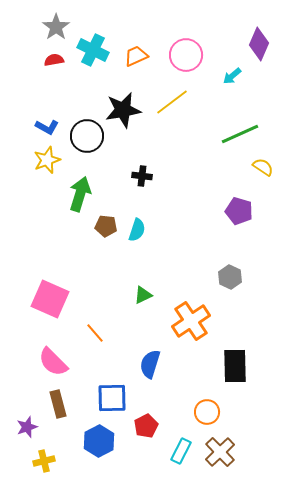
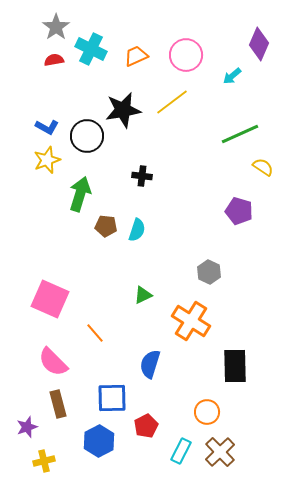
cyan cross: moved 2 px left, 1 px up
gray hexagon: moved 21 px left, 5 px up
orange cross: rotated 24 degrees counterclockwise
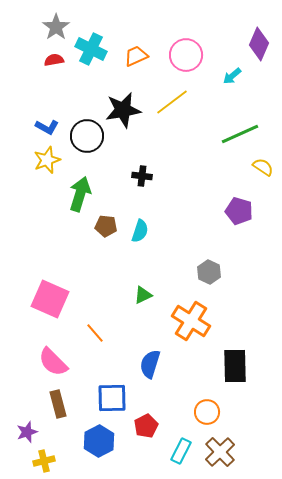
cyan semicircle: moved 3 px right, 1 px down
purple star: moved 5 px down
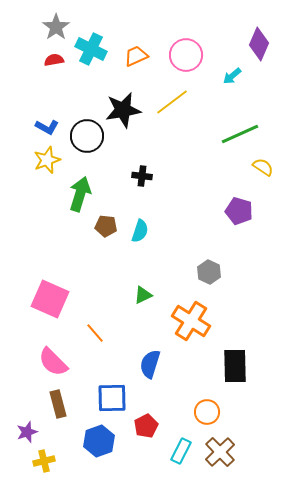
blue hexagon: rotated 8 degrees clockwise
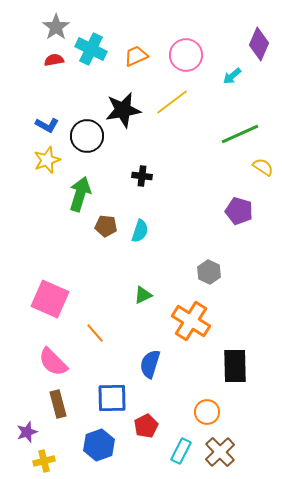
blue L-shape: moved 2 px up
blue hexagon: moved 4 px down
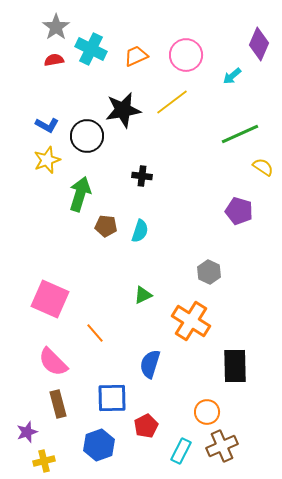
brown cross: moved 2 px right, 6 px up; rotated 20 degrees clockwise
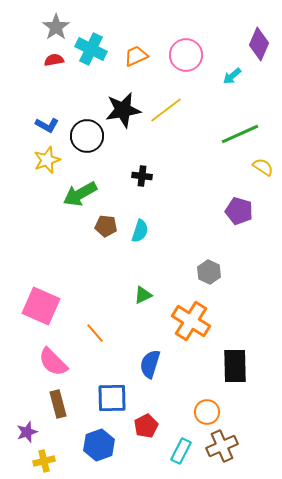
yellow line: moved 6 px left, 8 px down
green arrow: rotated 136 degrees counterclockwise
pink square: moved 9 px left, 7 px down
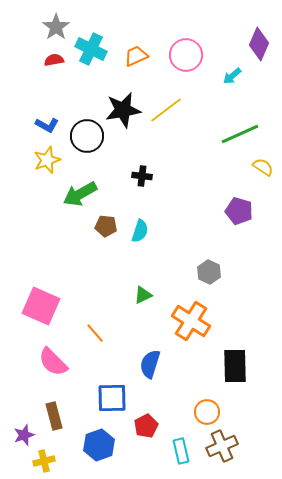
brown rectangle: moved 4 px left, 12 px down
purple star: moved 3 px left, 3 px down
cyan rectangle: rotated 40 degrees counterclockwise
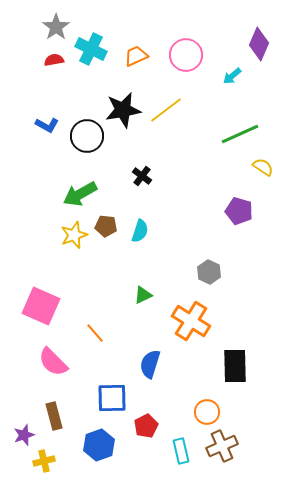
yellow star: moved 27 px right, 75 px down
black cross: rotated 30 degrees clockwise
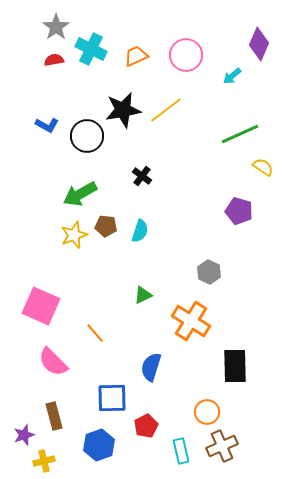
blue semicircle: moved 1 px right, 3 px down
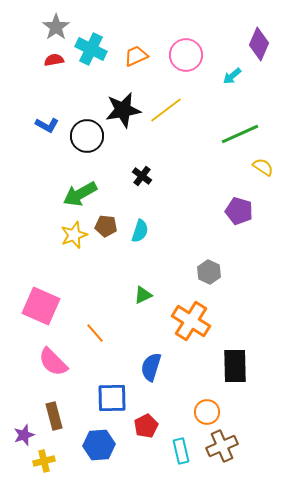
blue hexagon: rotated 16 degrees clockwise
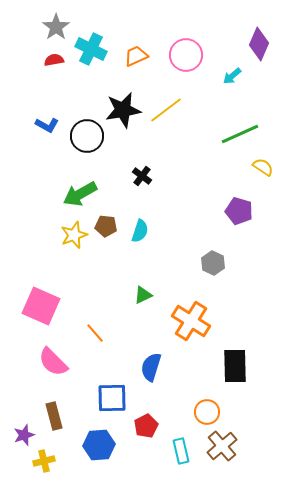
gray hexagon: moved 4 px right, 9 px up
brown cross: rotated 16 degrees counterclockwise
